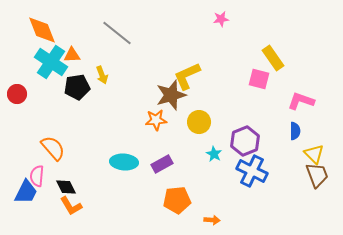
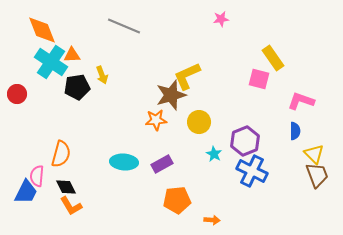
gray line: moved 7 px right, 7 px up; rotated 16 degrees counterclockwise
orange semicircle: moved 8 px right, 6 px down; rotated 56 degrees clockwise
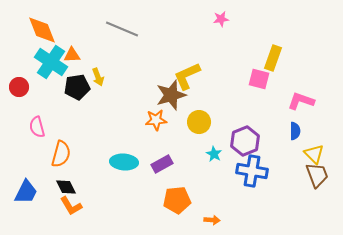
gray line: moved 2 px left, 3 px down
yellow rectangle: rotated 55 degrees clockwise
yellow arrow: moved 4 px left, 2 px down
red circle: moved 2 px right, 7 px up
blue cross: rotated 16 degrees counterclockwise
pink semicircle: moved 49 px up; rotated 20 degrees counterclockwise
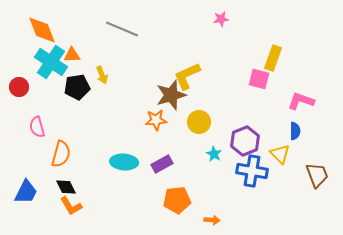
yellow arrow: moved 4 px right, 2 px up
yellow triangle: moved 34 px left
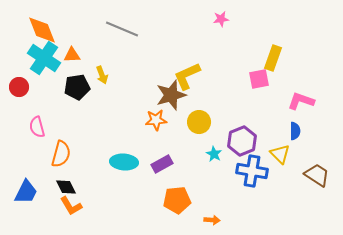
cyan cross: moved 7 px left, 4 px up
pink square: rotated 25 degrees counterclockwise
purple hexagon: moved 3 px left
brown trapezoid: rotated 36 degrees counterclockwise
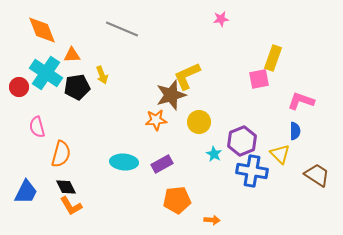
cyan cross: moved 2 px right, 15 px down
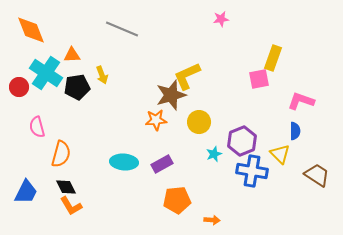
orange diamond: moved 11 px left
cyan star: rotated 21 degrees clockwise
